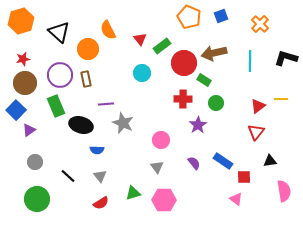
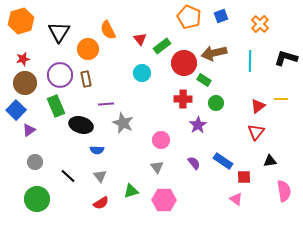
black triangle at (59, 32): rotated 20 degrees clockwise
green triangle at (133, 193): moved 2 px left, 2 px up
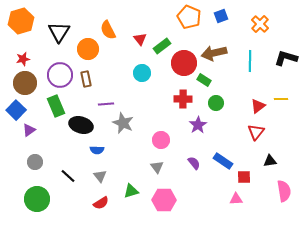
pink triangle at (236, 199): rotated 40 degrees counterclockwise
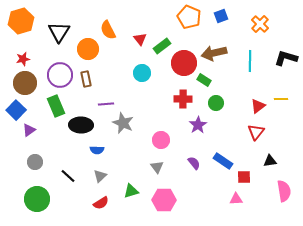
black ellipse at (81, 125): rotated 15 degrees counterclockwise
gray triangle at (100, 176): rotated 24 degrees clockwise
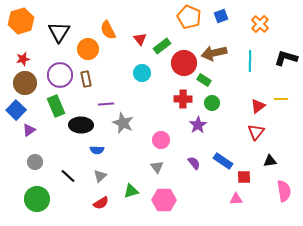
green circle at (216, 103): moved 4 px left
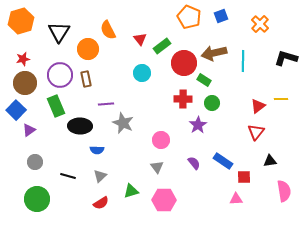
cyan line at (250, 61): moved 7 px left
black ellipse at (81, 125): moved 1 px left, 1 px down
black line at (68, 176): rotated 28 degrees counterclockwise
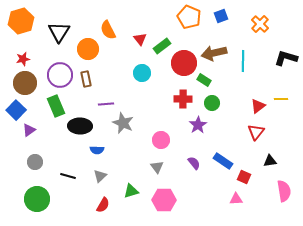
red square at (244, 177): rotated 24 degrees clockwise
red semicircle at (101, 203): moved 2 px right, 2 px down; rotated 28 degrees counterclockwise
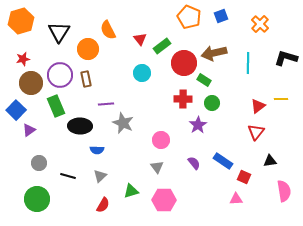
cyan line at (243, 61): moved 5 px right, 2 px down
brown circle at (25, 83): moved 6 px right
gray circle at (35, 162): moved 4 px right, 1 px down
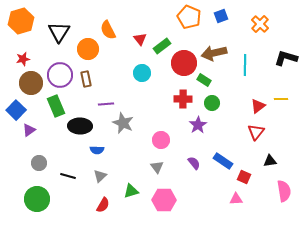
cyan line at (248, 63): moved 3 px left, 2 px down
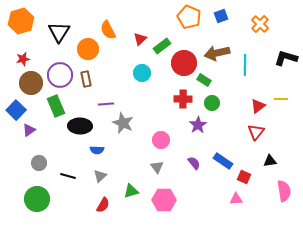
red triangle at (140, 39): rotated 24 degrees clockwise
brown arrow at (214, 53): moved 3 px right
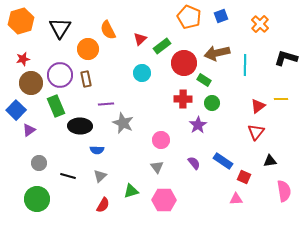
black triangle at (59, 32): moved 1 px right, 4 px up
